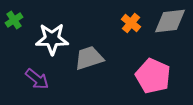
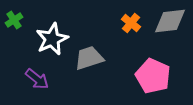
white star: rotated 24 degrees counterclockwise
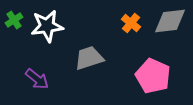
white star: moved 5 px left, 13 px up; rotated 16 degrees clockwise
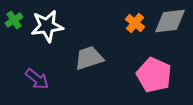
orange cross: moved 4 px right
pink pentagon: moved 1 px right, 1 px up
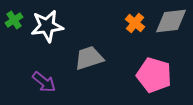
gray diamond: moved 1 px right
pink pentagon: rotated 8 degrees counterclockwise
purple arrow: moved 7 px right, 3 px down
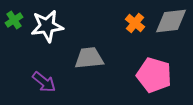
gray trapezoid: rotated 12 degrees clockwise
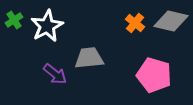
gray diamond: rotated 20 degrees clockwise
white star: rotated 20 degrees counterclockwise
purple arrow: moved 11 px right, 8 px up
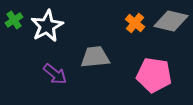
gray trapezoid: moved 6 px right, 1 px up
pink pentagon: rotated 8 degrees counterclockwise
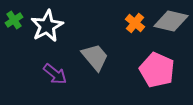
gray trapezoid: rotated 56 degrees clockwise
pink pentagon: moved 3 px right, 5 px up; rotated 16 degrees clockwise
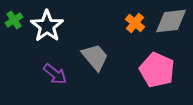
gray diamond: rotated 20 degrees counterclockwise
white star: rotated 8 degrees counterclockwise
